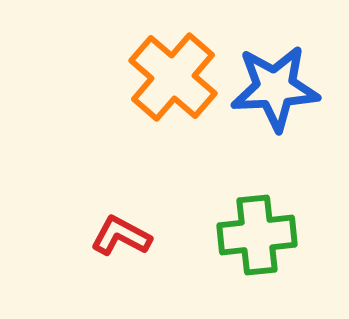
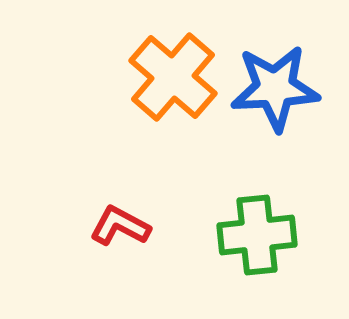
red L-shape: moved 1 px left, 10 px up
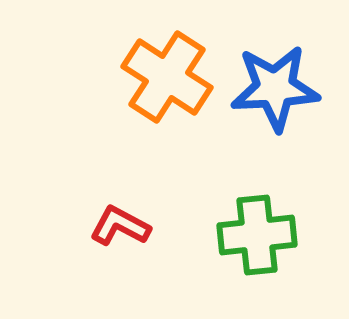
orange cross: moved 6 px left; rotated 8 degrees counterclockwise
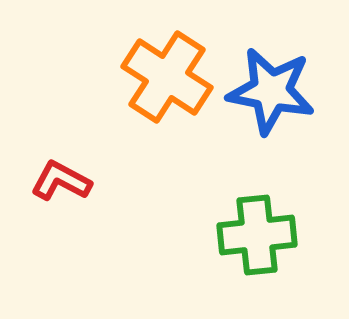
blue star: moved 4 px left, 3 px down; rotated 14 degrees clockwise
red L-shape: moved 59 px left, 45 px up
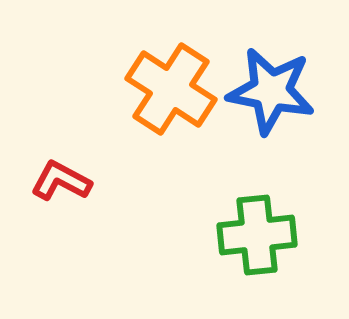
orange cross: moved 4 px right, 12 px down
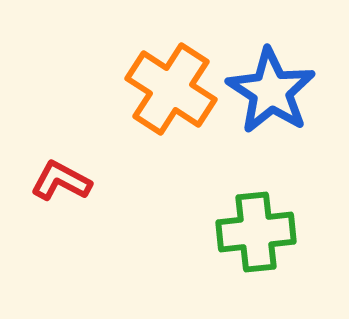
blue star: rotated 22 degrees clockwise
green cross: moved 1 px left, 3 px up
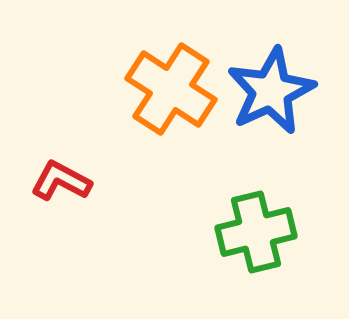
blue star: rotated 14 degrees clockwise
green cross: rotated 8 degrees counterclockwise
